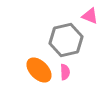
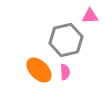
pink triangle: rotated 24 degrees counterclockwise
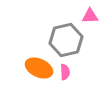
orange ellipse: moved 2 px up; rotated 20 degrees counterclockwise
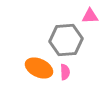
gray hexagon: rotated 8 degrees clockwise
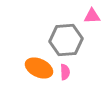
pink triangle: moved 2 px right
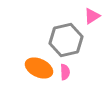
pink triangle: rotated 30 degrees counterclockwise
gray hexagon: rotated 8 degrees counterclockwise
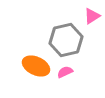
orange ellipse: moved 3 px left, 2 px up
pink semicircle: rotated 112 degrees counterclockwise
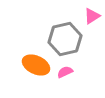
gray hexagon: moved 1 px left, 1 px up
orange ellipse: moved 1 px up
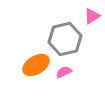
orange ellipse: rotated 56 degrees counterclockwise
pink semicircle: moved 1 px left
